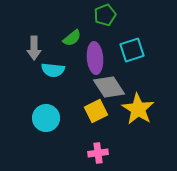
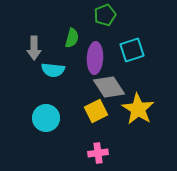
green semicircle: rotated 36 degrees counterclockwise
purple ellipse: rotated 8 degrees clockwise
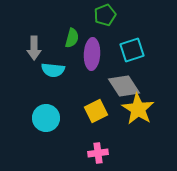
purple ellipse: moved 3 px left, 4 px up
gray diamond: moved 15 px right, 1 px up
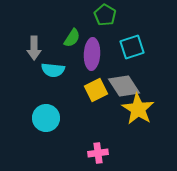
green pentagon: rotated 20 degrees counterclockwise
green semicircle: rotated 18 degrees clockwise
cyan square: moved 3 px up
yellow square: moved 21 px up
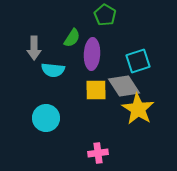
cyan square: moved 6 px right, 14 px down
yellow square: rotated 25 degrees clockwise
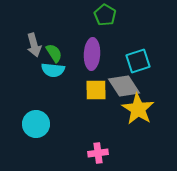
green semicircle: moved 18 px left, 15 px down; rotated 66 degrees counterclockwise
gray arrow: moved 3 px up; rotated 15 degrees counterclockwise
cyan circle: moved 10 px left, 6 px down
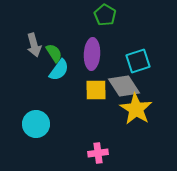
cyan semicircle: moved 6 px right; rotated 60 degrees counterclockwise
yellow star: moved 2 px left
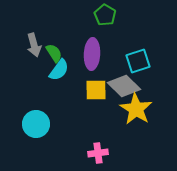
gray diamond: rotated 12 degrees counterclockwise
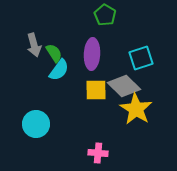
cyan square: moved 3 px right, 3 px up
pink cross: rotated 12 degrees clockwise
